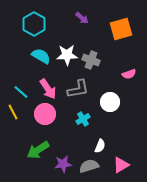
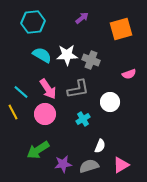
purple arrow: rotated 80 degrees counterclockwise
cyan hexagon: moved 1 px left, 2 px up; rotated 25 degrees clockwise
cyan semicircle: moved 1 px right, 1 px up
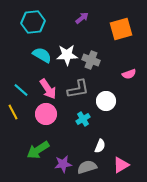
cyan line: moved 2 px up
white circle: moved 4 px left, 1 px up
pink circle: moved 1 px right
gray semicircle: moved 2 px left, 1 px down
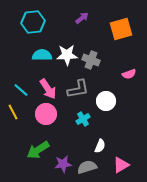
cyan semicircle: rotated 30 degrees counterclockwise
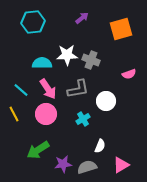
cyan semicircle: moved 8 px down
yellow line: moved 1 px right, 2 px down
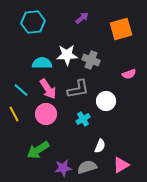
purple star: moved 4 px down
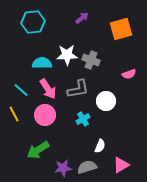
pink circle: moved 1 px left, 1 px down
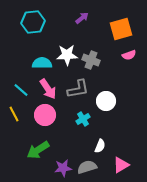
pink semicircle: moved 19 px up
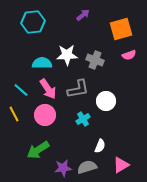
purple arrow: moved 1 px right, 3 px up
gray cross: moved 4 px right
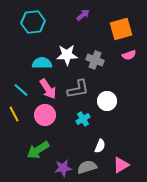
white circle: moved 1 px right
